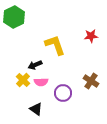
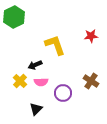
yellow cross: moved 3 px left, 1 px down
black triangle: rotated 40 degrees clockwise
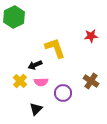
yellow L-shape: moved 3 px down
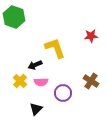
green hexagon: rotated 15 degrees counterclockwise
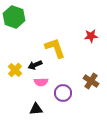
yellow cross: moved 5 px left, 11 px up
black triangle: rotated 40 degrees clockwise
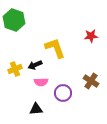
green hexagon: moved 3 px down
yellow cross: moved 1 px up; rotated 24 degrees clockwise
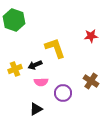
black triangle: rotated 24 degrees counterclockwise
